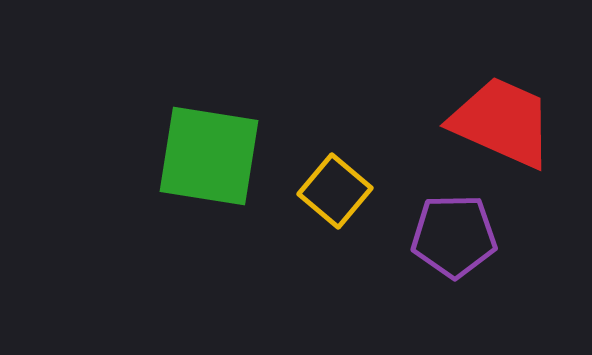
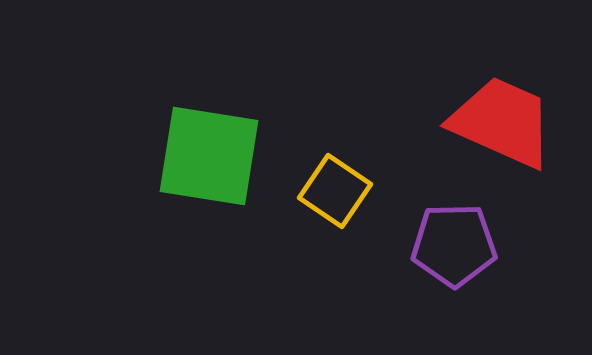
yellow square: rotated 6 degrees counterclockwise
purple pentagon: moved 9 px down
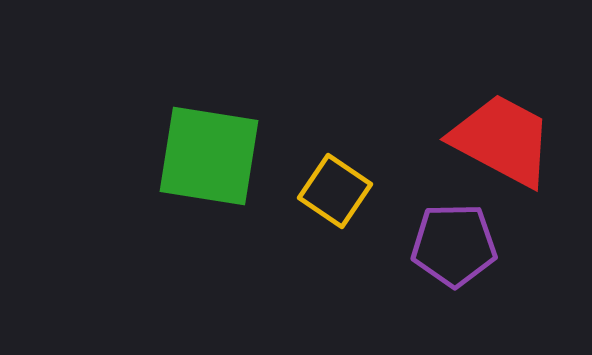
red trapezoid: moved 18 px down; rotated 4 degrees clockwise
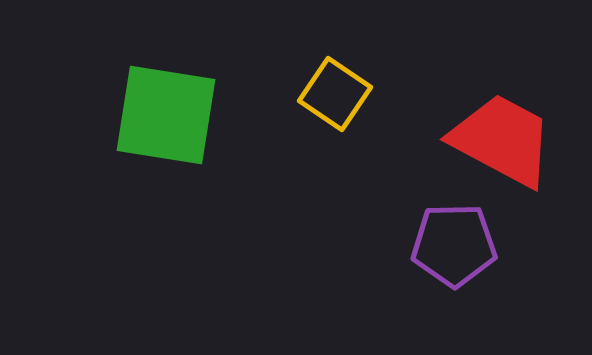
green square: moved 43 px left, 41 px up
yellow square: moved 97 px up
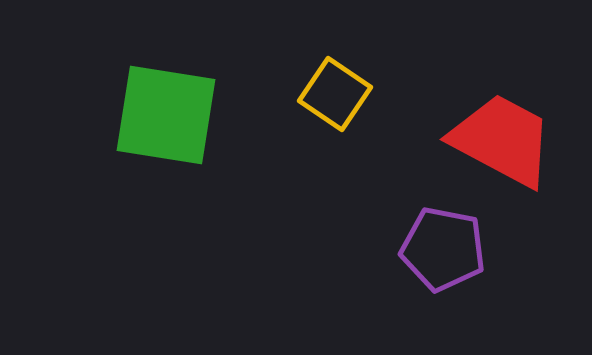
purple pentagon: moved 11 px left, 4 px down; rotated 12 degrees clockwise
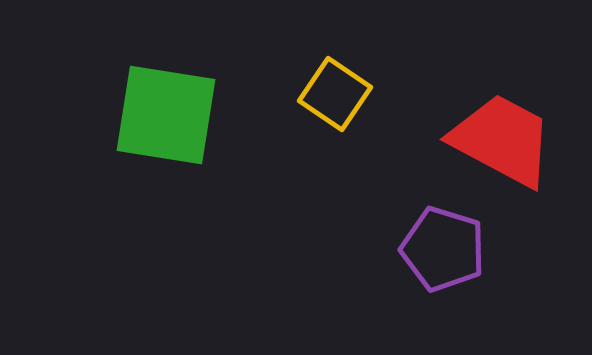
purple pentagon: rotated 6 degrees clockwise
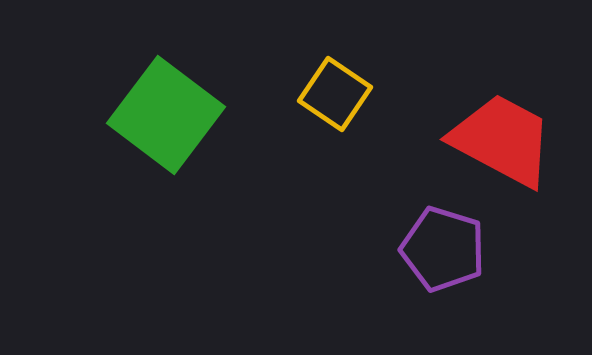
green square: rotated 28 degrees clockwise
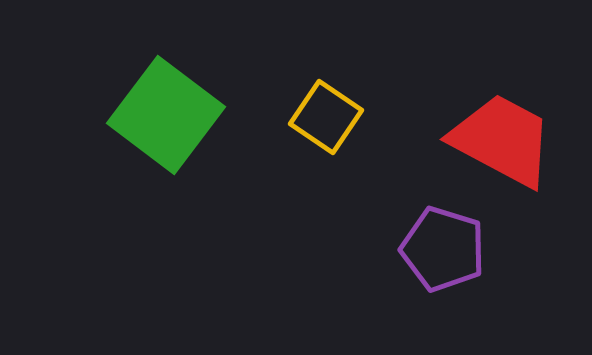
yellow square: moved 9 px left, 23 px down
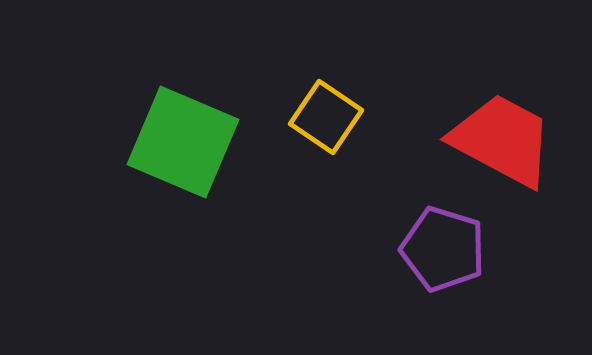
green square: moved 17 px right, 27 px down; rotated 14 degrees counterclockwise
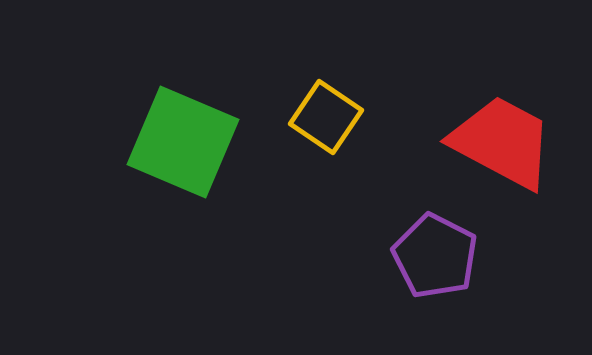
red trapezoid: moved 2 px down
purple pentagon: moved 8 px left, 7 px down; rotated 10 degrees clockwise
